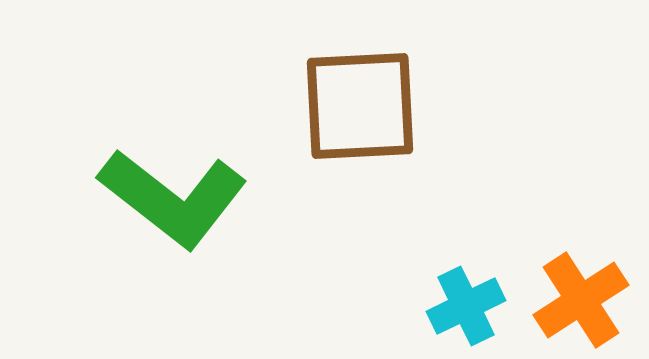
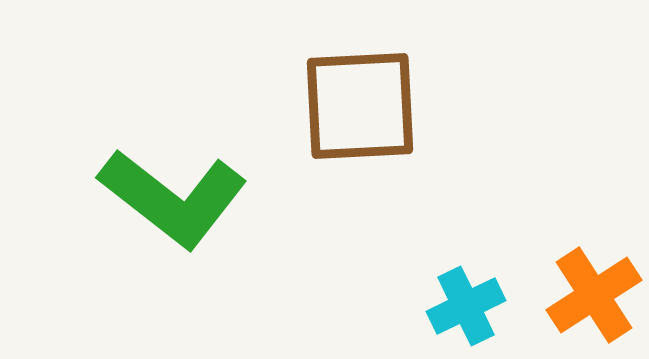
orange cross: moved 13 px right, 5 px up
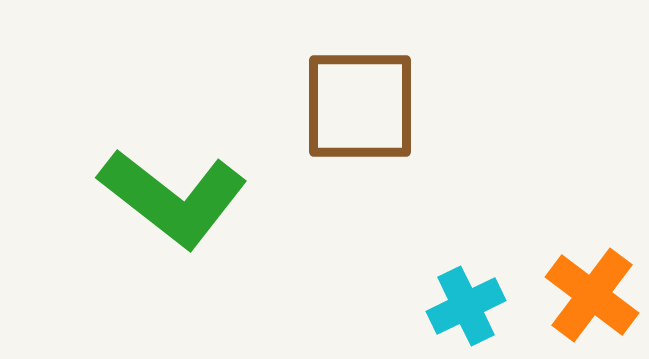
brown square: rotated 3 degrees clockwise
orange cross: moved 2 px left; rotated 20 degrees counterclockwise
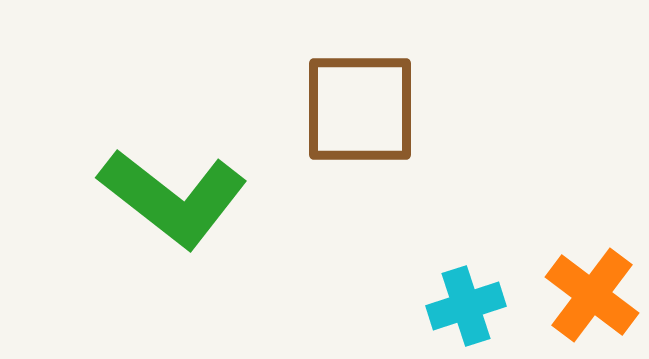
brown square: moved 3 px down
cyan cross: rotated 8 degrees clockwise
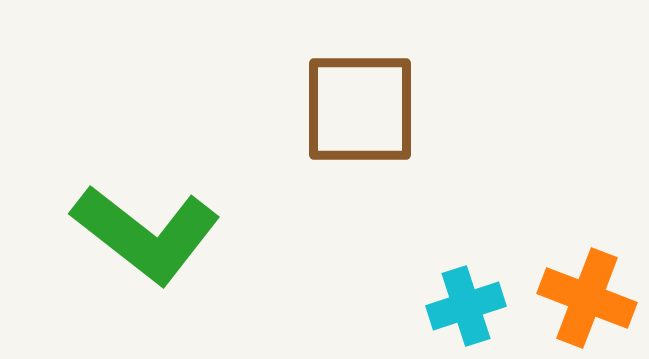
green L-shape: moved 27 px left, 36 px down
orange cross: moved 5 px left, 3 px down; rotated 16 degrees counterclockwise
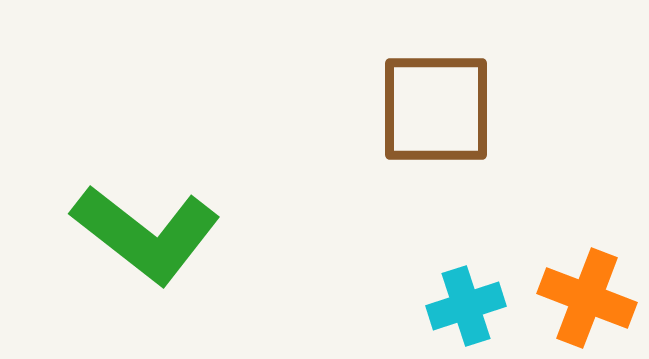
brown square: moved 76 px right
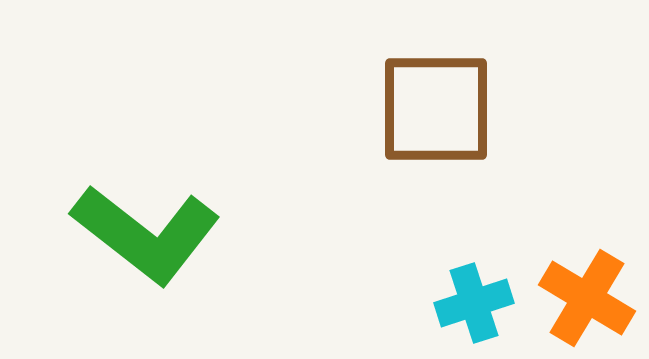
orange cross: rotated 10 degrees clockwise
cyan cross: moved 8 px right, 3 px up
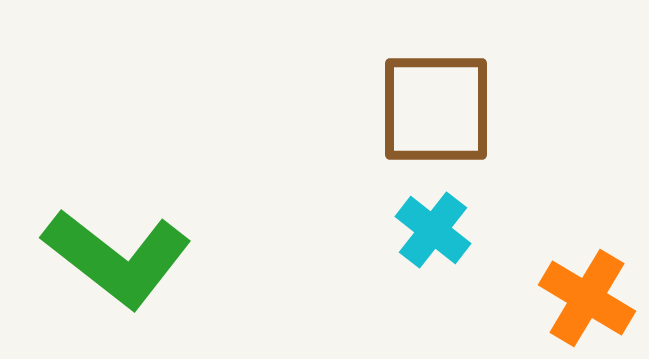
green L-shape: moved 29 px left, 24 px down
cyan cross: moved 41 px left, 73 px up; rotated 34 degrees counterclockwise
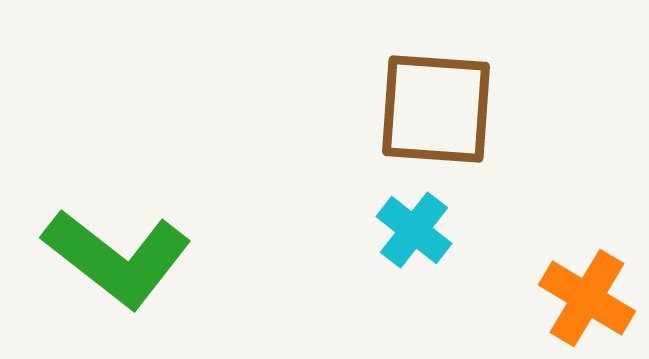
brown square: rotated 4 degrees clockwise
cyan cross: moved 19 px left
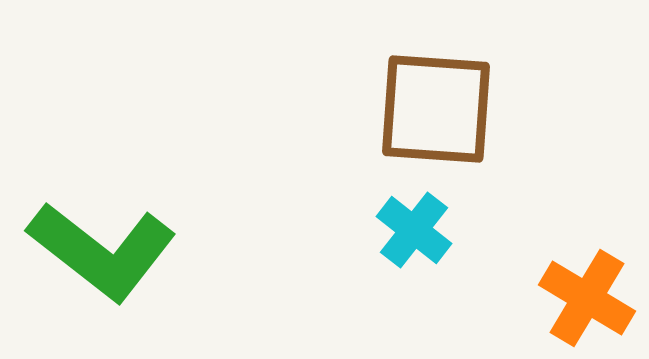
green L-shape: moved 15 px left, 7 px up
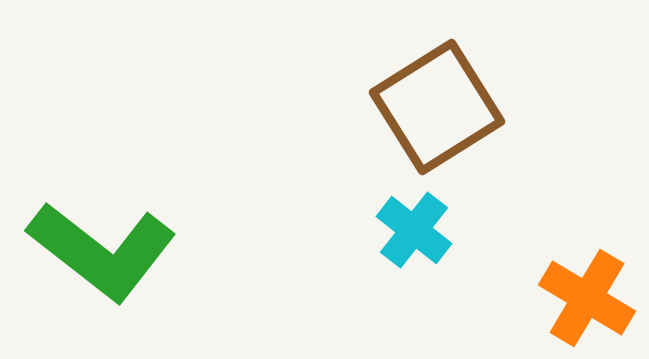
brown square: moved 1 px right, 2 px up; rotated 36 degrees counterclockwise
